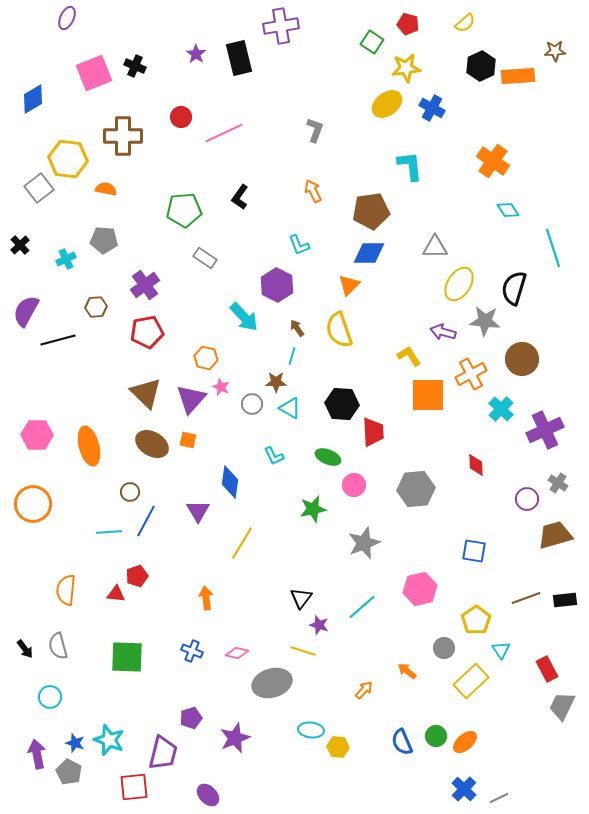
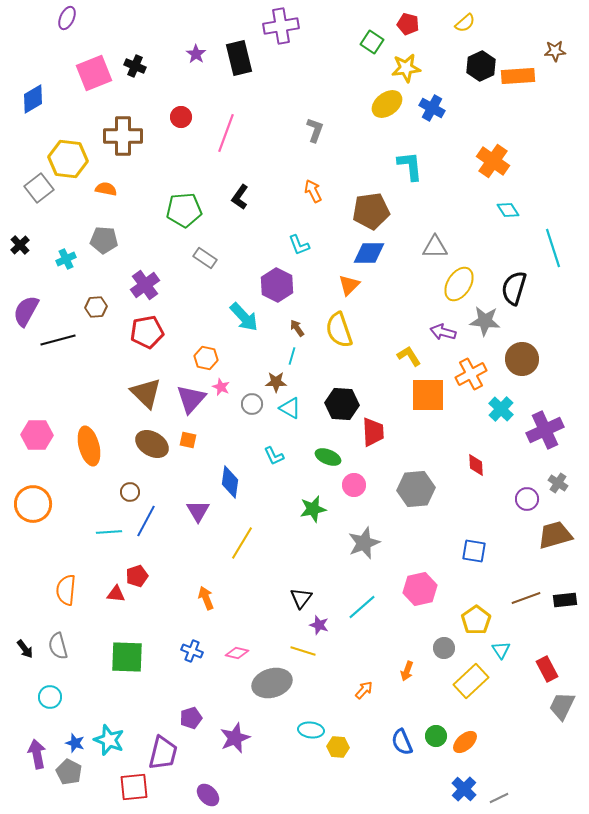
pink line at (224, 133): moved 2 px right; rotated 45 degrees counterclockwise
orange arrow at (206, 598): rotated 15 degrees counterclockwise
orange arrow at (407, 671): rotated 108 degrees counterclockwise
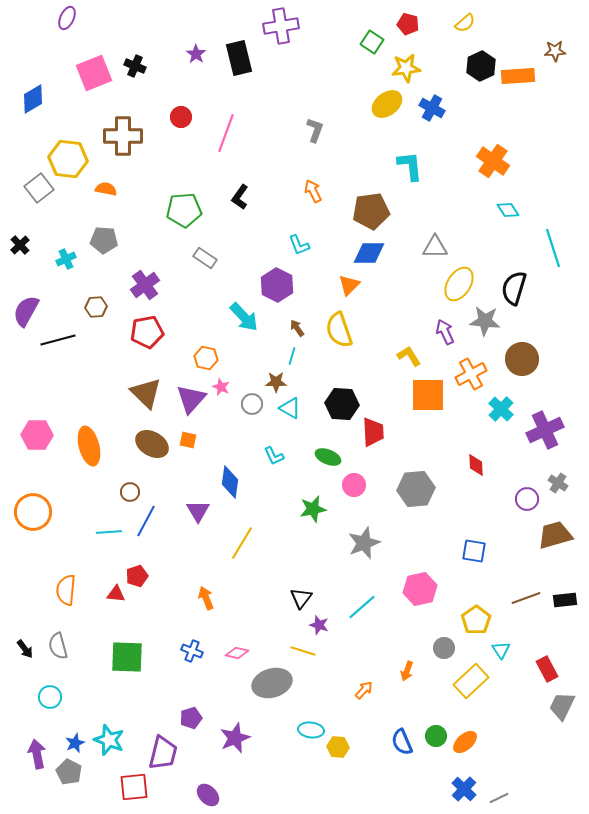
purple arrow at (443, 332): moved 2 px right; rotated 50 degrees clockwise
orange circle at (33, 504): moved 8 px down
blue star at (75, 743): rotated 30 degrees clockwise
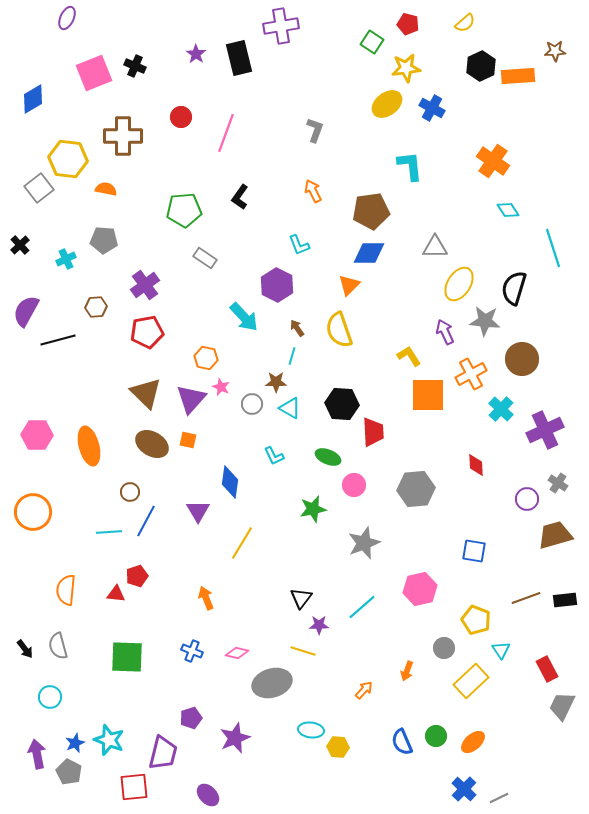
yellow pentagon at (476, 620): rotated 16 degrees counterclockwise
purple star at (319, 625): rotated 18 degrees counterclockwise
orange ellipse at (465, 742): moved 8 px right
